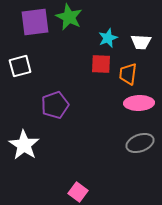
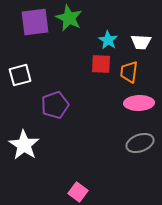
green star: moved 1 px down
cyan star: moved 2 px down; rotated 18 degrees counterclockwise
white square: moved 9 px down
orange trapezoid: moved 1 px right, 2 px up
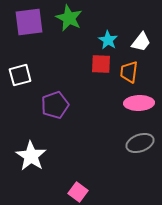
purple square: moved 6 px left
white trapezoid: rotated 55 degrees counterclockwise
white star: moved 7 px right, 11 px down
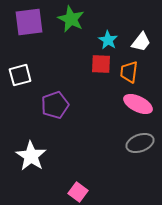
green star: moved 2 px right, 1 px down
pink ellipse: moved 1 px left, 1 px down; rotated 28 degrees clockwise
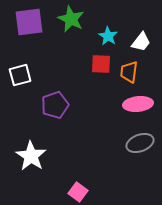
cyan star: moved 4 px up
pink ellipse: rotated 32 degrees counterclockwise
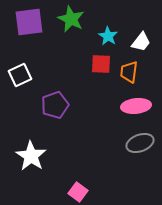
white square: rotated 10 degrees counterclockwise
pink ellipse: moved 2 px left, 2 px down
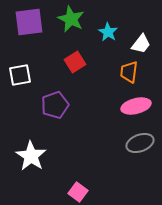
cyan star: moved 4 px up
white trapezoid: moved 2 px down
red square: moved 26 px left, 2 px up; rotated 35 degrees counterclockwise
white square: rotated 15 degrees clockwise
pink ellipse: rotated 8 degrees counterclockwise
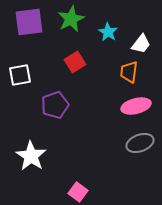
green star: rotated 20 degrees clockwise
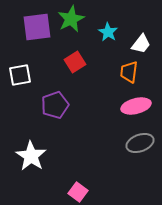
purple square: moved 8 px right, 5 px down
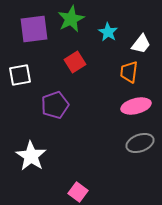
purple square: moved 3 px left, 2 px down
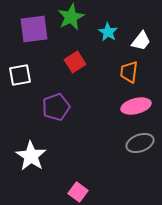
green star: moved 2 px up
white trapezoid: moved 3 px up
purple pentagon: moved 1 px right, 2 px down
